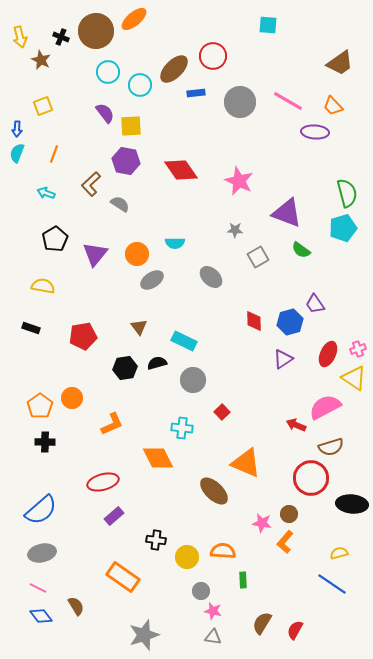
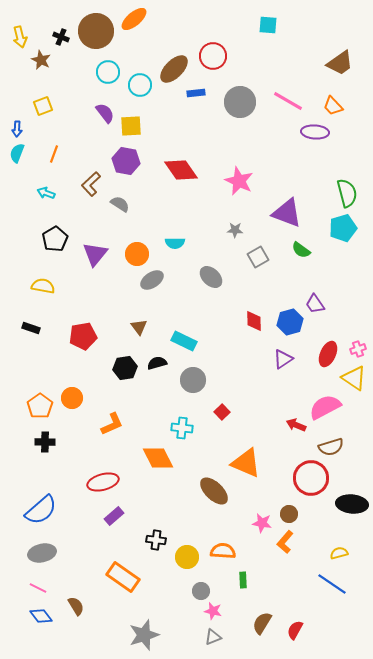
gray triangle at (213, 637): rotated 30 degrees counterclockwise
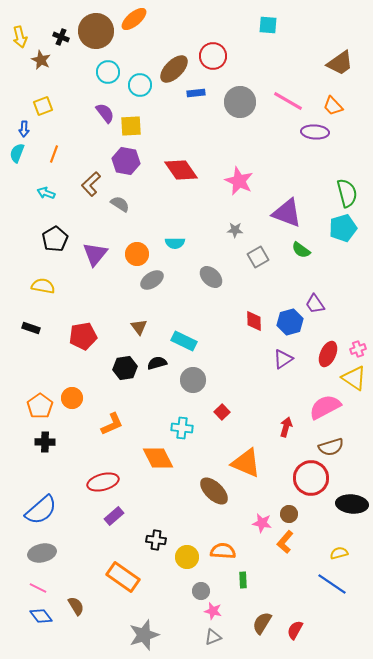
blue arrow at (17, 129): moved 7 px right
red arrow at (296, 425): moved 10 px left, 2 px down; rotated 84 degrees clockwise
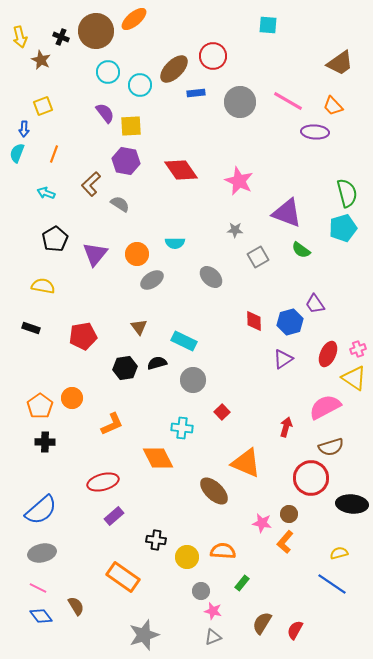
green rectangle at (243, 580): moved 1 px left, 3 px down; rotated 42 degrees clockwise
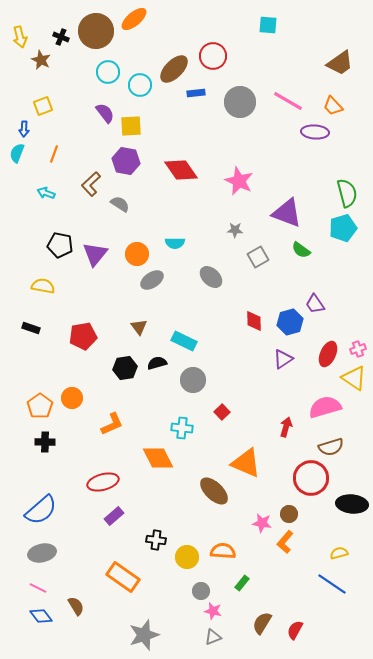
black pentagon at (55, 239): moved 5 px right, 6 px down; rotated 30 degrees counterclockwise
pink semicircle at (325, 407): rotated 12 degrees clockwise
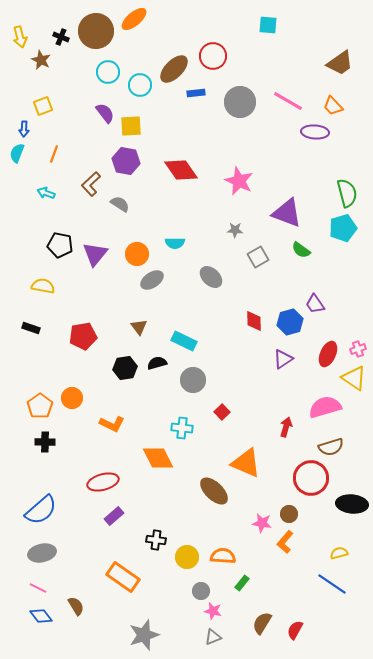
orange L-shape at (112, 424): rotated 50 degrees clockwise
orange semicircle at (223, 551): moved 5 px down
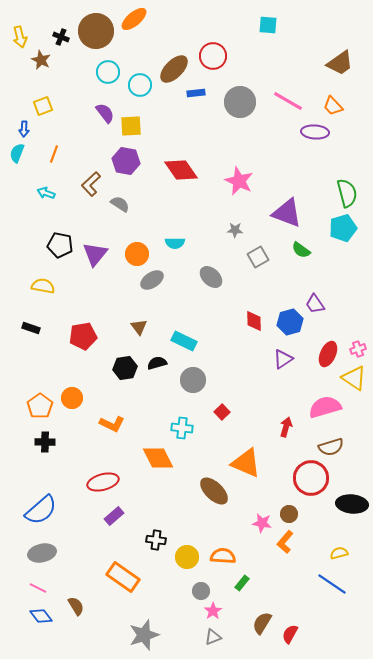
pink star at (213, 611): rotated 24 degrees clockwise
red semicircle at (295, 630): moved 5 px left, 4 px down
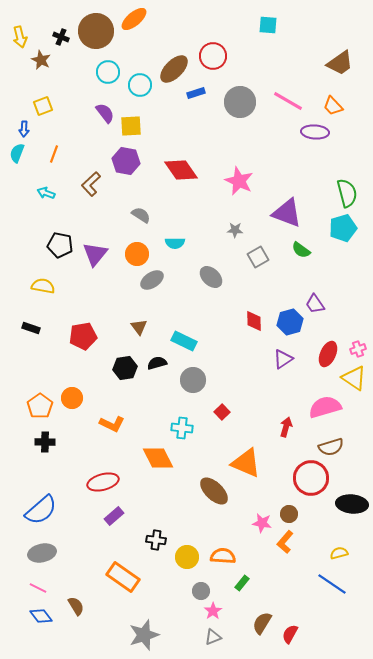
blue rectangle at (196, 93): rotated 12 degrees counterclockwise
gray semicircle at (120, 204): moved 21 px right, 11 px down
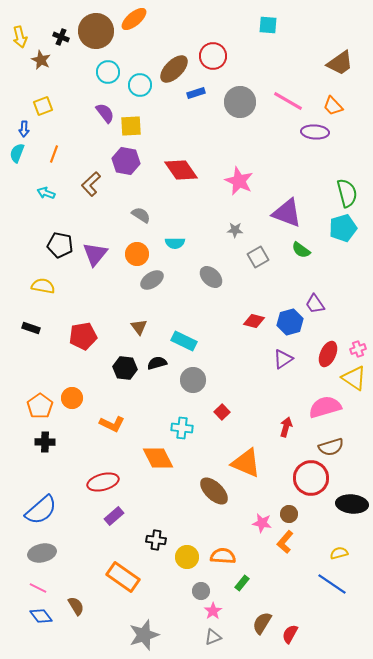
red diamond at (254, 321): rotated 75 degrees counterclockwise
black hexagon at (125, 368): rotated 15 degrees clockwise
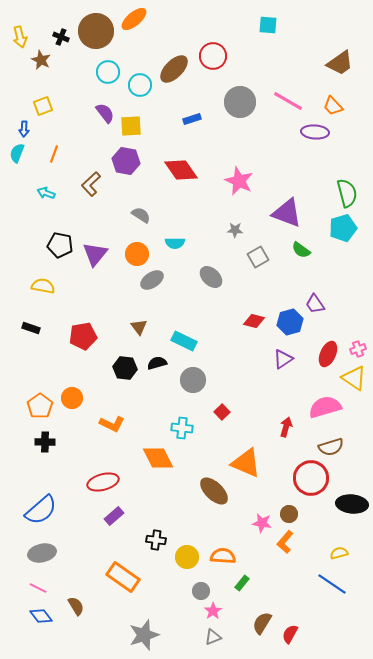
blue rectangle at (196, 93): moved 4 px left, 26 px down
